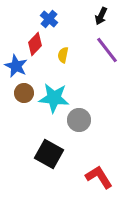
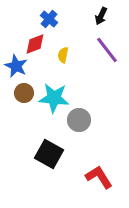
red diamond: rotated 25 degrees clockwise
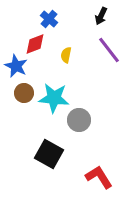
purple line: moved 2 px right
yellow semicircle: moved 3 px right
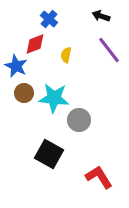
black arrow: rotated 84 degrees clockwise
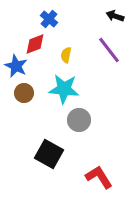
black arrow: moved 14 px right
cyan star: moved 10 px right, 9 px up
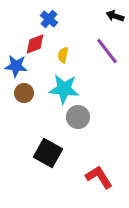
purple line: moved 2 px left, 1 px down
yellow semicircle: moved 3 px left
blue star: rotated 20 degrees counterclockwise
gray circle: moved 1 px left, 3 px up
black square: moved 1 px left, 1 px up
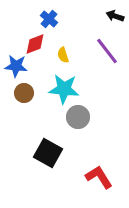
yellow semicircle: rotated 28 degrees counterclockwise
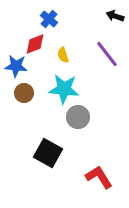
purple line: moved 3 px down
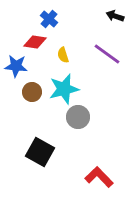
red diamond: moved 2 px up; rotated 30 degrees clockwise
purple line: rotated 16 degrees counterclockwise
cyan star: rotated 20 degrees counterclockwise
brown circle: moved 8 px right, 1 px up
black square: moved 8 px left, 1 px up
red L-shape: rotated 12 degrees counterclockwise
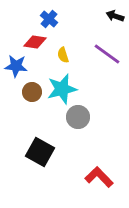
cyan star: moved 2 px left
